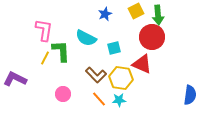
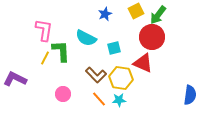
green arrow: rotated 42 degrees clockwise
red triangle: moved 1 px right, 1 px up
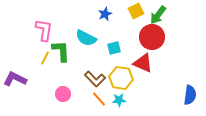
brown L-shape: moved 1 px left, 4 px down
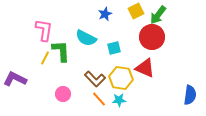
red triangle: moved 2 px right, 5 px down
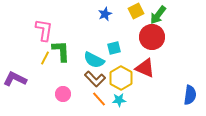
cyan semicircle: moved 8 px right, 22 px down
yellow hexagon: rotated 20 degrees clockwise
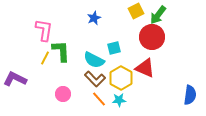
blue star: moved 11 px left, 4 px down
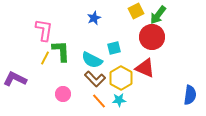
cyan semicircle: moved 2 px left
orange line: moved 2 px down
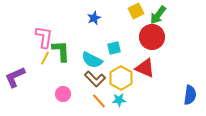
pink L-shape: moved 7 px down
purple L-shape: moved 2 px up; rotated 50 degrees counterclockwise
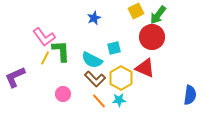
pink L-shape: rotated 135 degrees clockwise
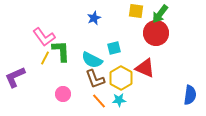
yellow square: rotated 35 degrees clockwise
green arrow: moved 2 px right, 1 px up
red circle: moved 4 px right, 4 px up
brown L-shape: rotated 25 degrees clockwise
